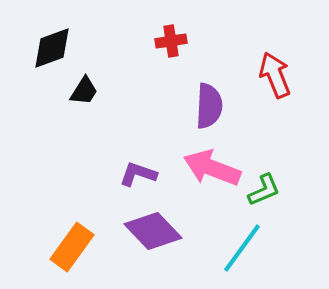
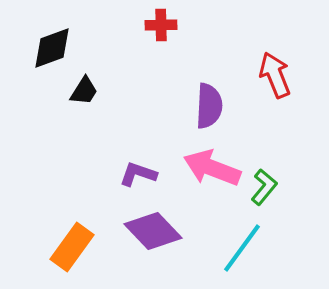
red cross: moved 10 px left, 16 px up; rotated 8 degrees clockwise
green L-shape: moved 3 px up; rotated 27 degrees counterclockwise
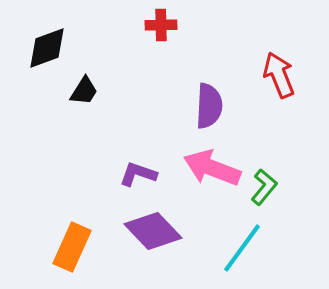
black diamond: moved 5 px left
red arrow: moved 4 px right
orange rectangle: rotated 12 degrees counterclockwise
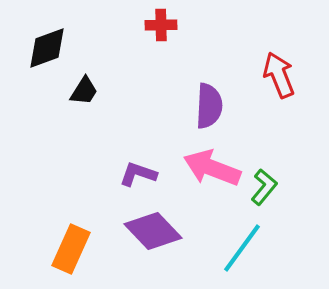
orange rectangle: moved 1 px left, 2 px down
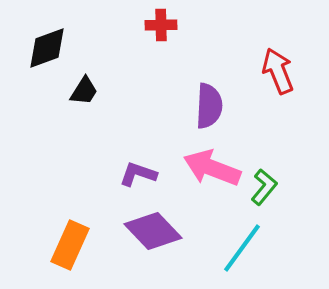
red arrow: moved 1 px left, 4 px up
orange rectangle: moved 1 px left, 4 px up
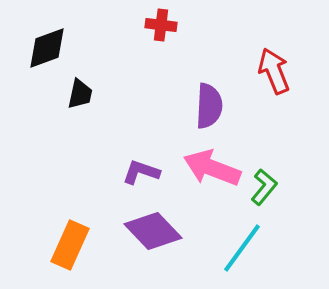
red cross: rotated 8 degrees clockwise
red arrow: moved 4 px left
black trapezoid: moved 4 px left, 3 px down; rotated 20 degrees counterclockwise
purple L-shape: moved 3 px right, 2 px up
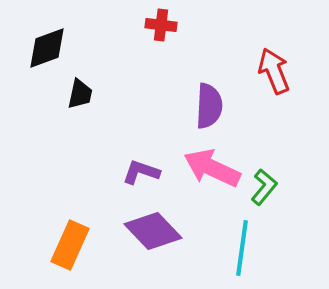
pink arrow: rotated 4 degrees clockwise
cyan line: rotated 28 degrees counterclockwise
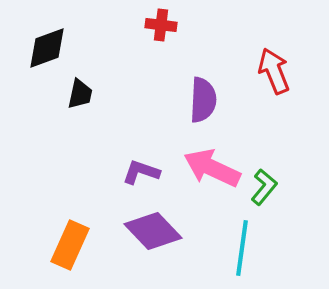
purple semicircle: moved 6 px left, 6 px up
